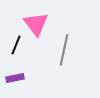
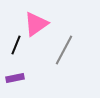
pink triangle: rotated 32 degrees clockwise
gray line: rotated 16 degrees clockwise
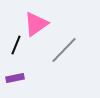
gray line: rotated 16 degrees clockwise
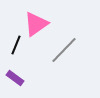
purple rectangle: rotated 48 degrees clockwise
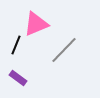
pink triangle: rotated 12 degrees clockwise
purple rectangle: moved 3 px right
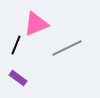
gray line: moved 3 px right, 2 px up; rotated 20 degrees clockwise
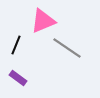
pink triangle: moved 7 px right, 3 px up
gray line: rotated 60 degrees clockwise
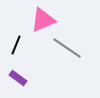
pink triangle: moved 1 px up
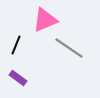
pink triangle: moved 2 px right
gray line: moved 2 px right
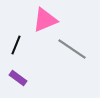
gray line: moved 3 px right, 1 px down
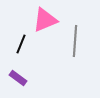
black line: moved 5 px right, 1 px up
gray line: moved 3 px right, 8 px up; rotated 60 degrees clockwise
